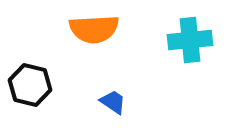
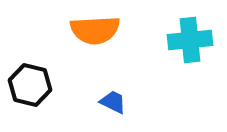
orange semicircle: moved 1 px right, 1 px down
blue trapezoid: rotated 8 degrees counterclockwise
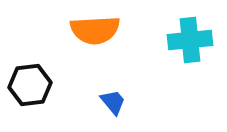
black hexagon: rotated 21 degrees counterclockwise
blue trapezoid: rotated 24 degrees clockwise
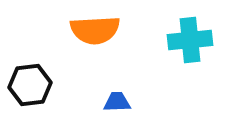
blue trapezoid: moved 4 px right; rotated 52 degrees counterclockwise
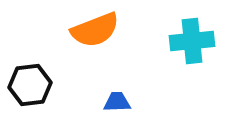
orange semicircle: rotated 18 degrees counterclockwise
cyan cross: moved 2 px right, 1 px down
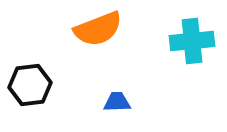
orange semicircle: moved 3 px right, 1 px up
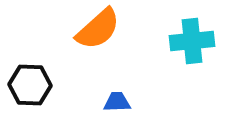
orange semicircle: rotated 21 degrees counterclockwise
black hexagon: rotated 9 degrees clockwise
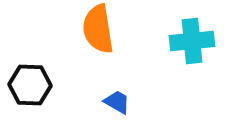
orange semicircle: rotated 123 degrees clockwise
blue trapezoid: rotated 32 degrees clockwise
